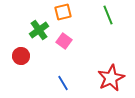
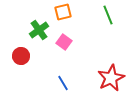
pink square: moved 1 px down
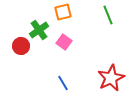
red circle: moved 10 px up
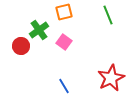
orange square: moved 1 px right
blue line: moved 1 px right, 3 px down
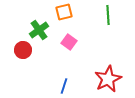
green line: rotated 18 degrees clockwise
pink square: moved 5 px right
red circle: moved 2 px right, 4 px down
red star: moved 3 px left, 1 px down
blue line: rotated 49 degrees clockwise
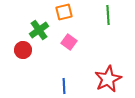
blue line: rotated 21 degrees counterclockwise
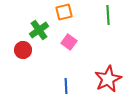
blue line: moved 2 px right
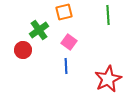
blue line: moved 20 px up
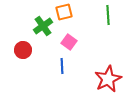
green cross: moved 4 px right, 4 px up
blue line: moved 4 px left
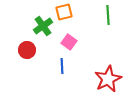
red circle: moved 4 px right
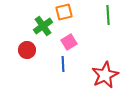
pink square: rotated 21 degrees clockwise
blue line: moved 1 px right, 2 px up
red star: moved 3 px left, 4 px up
